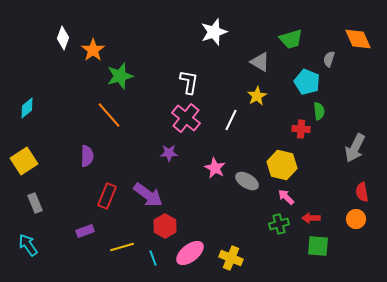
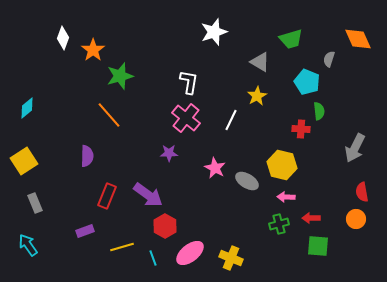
pink arrow: rotated 42 degrees counterclockwise
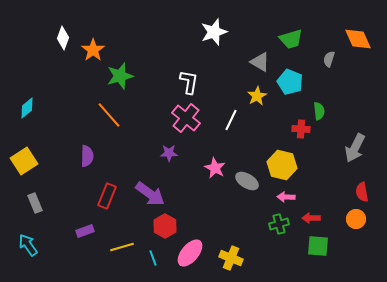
cyan pentagon: moved 17 px left
purple arrow: moved 2 px right, 1 px up
pink ellipse: rotated 12 degrees counterclockwise
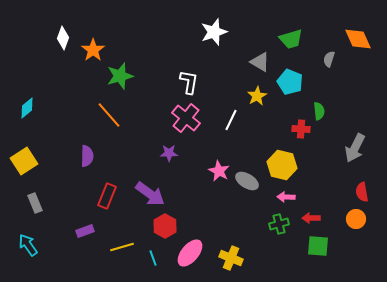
pink star: moved 4 px right, 3 px down
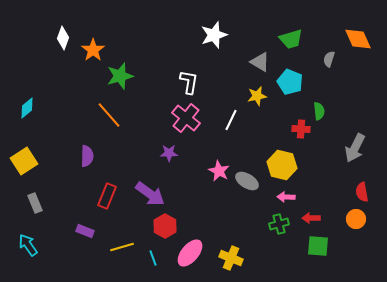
white star: moved 3 px down
yellow star: rotated 18 degrees clockwise
purple rectangle: rotated 42 degrees clockwise
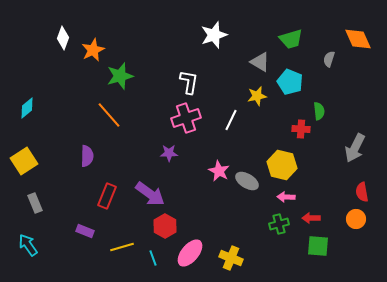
orange star: rotated 10 degrees clockwise
pink cross: rotated 32 degrees clockwise
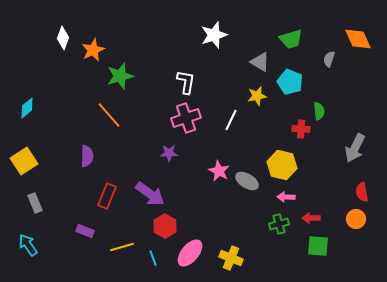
white L-shape: moved 3 px left
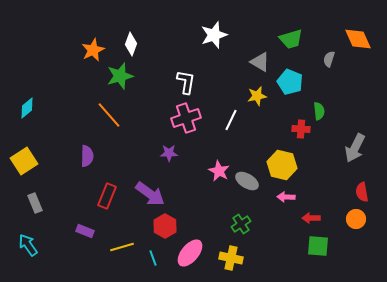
white diamond: moved 68 px right, 6 px down
green cross: moved 38 px left; rotated 18 degrees counterclockwise
yellow cross: rotated 10 degrees counterclockwise
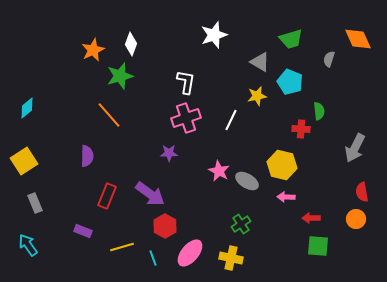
purple rectangle: moved 2 px left
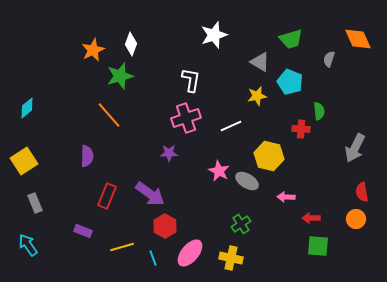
white L-shape: moved 5 px right, 2 px up
white line: moved 6 px down; rotated 40 degrees clockwise
yellow hexagon: moved 13 px left, 9 px up
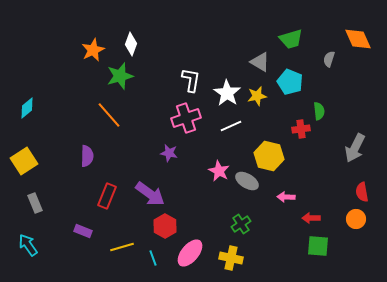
white star: moved 13 px right, 58 px down; rotated 20 degrees counterclockwise
red cross: rotated 12 degrees counterclockwise
purple star: rotated 12 degrees clockwise
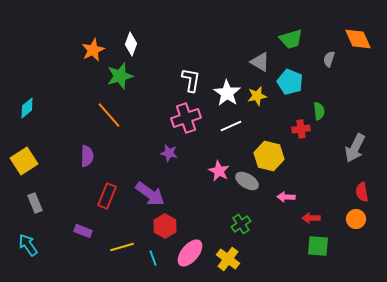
yellow cross: moved 3 px left, 1 px down; rotated 25 degrees clockwise
